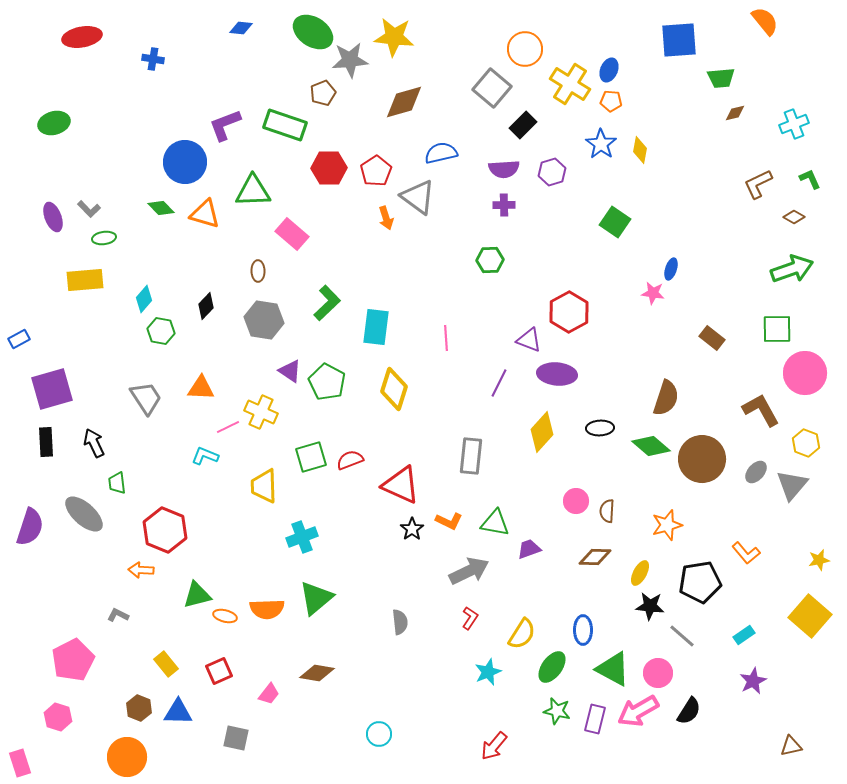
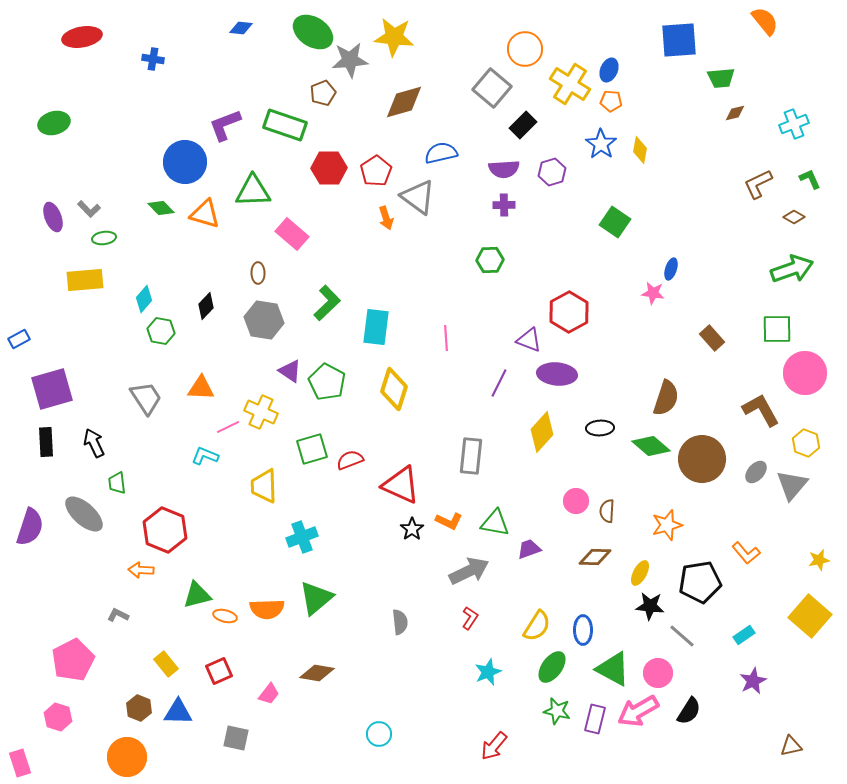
brown ellipse at (258, 271): moved 2 px down
brown rectangle at (712, 338): rotated 10 degrees clockwise
green square at (311, 457): moved 1 px right, 8 px up
yellow semicircle at (522, 634): moved 15 px right, 8 px up
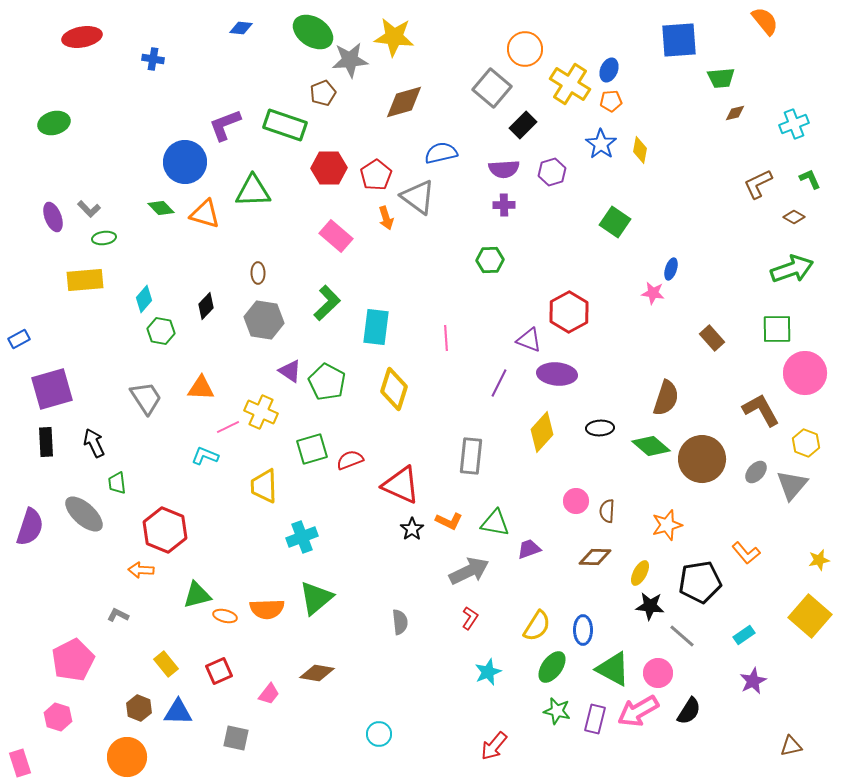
orange pentagon at (611, 101): rotated 10 degrees counterclockwise
red pentagon at (376, 171): moved 4 px down
pink rectangle at (292, 234): moved 44 px right, 2 px down
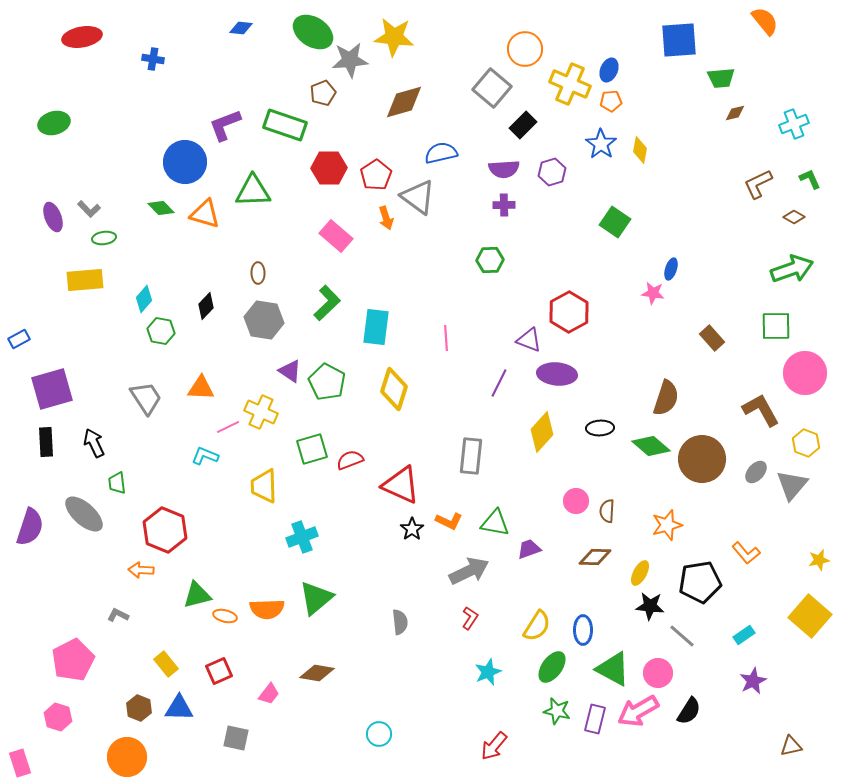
yellow cross at (570, 84): rotated 9 degrees counterclockwise
green square at (777, 329): moved 1 px left, 3 px up
blue triangle at (178, 712): moved 1 px right, 4 px up
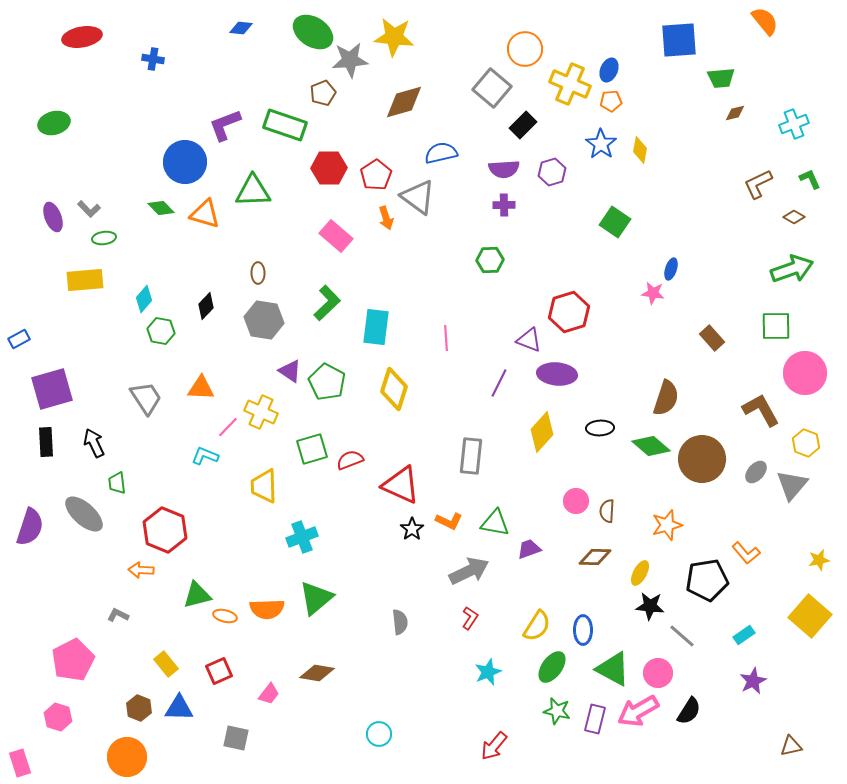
red hexagon at (569, 312): rotated 12 degrees clockwise
pink line at (228, 427): rotated 20 degrees counterclockwise
black pentagon at (700, 582): moved 7 px right, 2 px up
